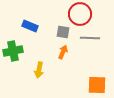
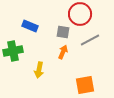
gray line: moved 2 px down; rotated 30 degrees counterclockwise
orange square: moved 12 px left; rotated 12 degrees counterclockwise
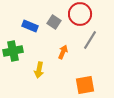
gray square: moved 9 px left, 10 px up; rotated 24 degrees clockwise
gray line: rotated 30 degrees counterclockwise
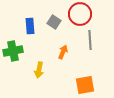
blue rectangle: rotated 63 degrees clockwise
gray line: rotated 36 degrees counterclockwise
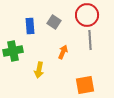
red circle: moved 7 px right, 1 px down
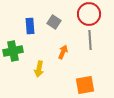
red circle: moved 2 px right, 1 px up
yellow arrow: moved 1 px up
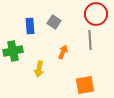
red circle: moved 7 px right
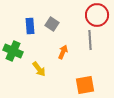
red circle: moved 1 px right, 1 px down
gray square: moved 2 px left, 2 px down
green cross: rotated 36 degrees clockwise
yellow arrow: rotated 49 degrees counterclockwise
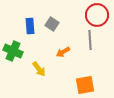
orange arrow: rotated 144 degrees counterclockwise
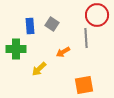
gray line: moved 4 px left, 2 px up
green cross: moved 3 px right, 2 px up; rotated 24 degrees counterclockwise
yellow arrow: rotated 84 degrees clockwise
orange square: moved 1 px left
